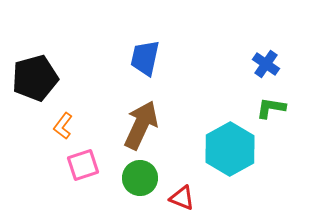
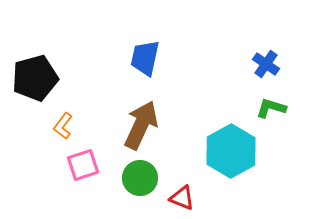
green L-shape: rotated 8 degrees clockwise
cyan hexagon: moved 1 px right, 2 px down
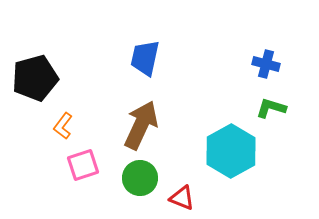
blue cross: rotated 20 degrees counterclockwise
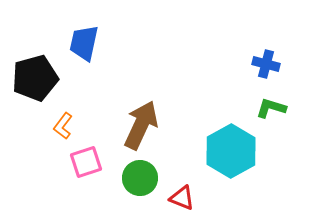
blue trapezoid: moved 61 px left, 15 px up
pink square: moved 3 px right, 3 px up
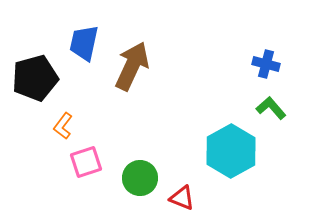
green L-shape: rotated 32 degrees clockwise
brown arrow: moved 9 px left, 59 px up
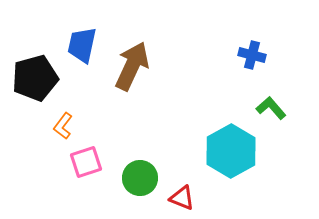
blue trapezoid: moved 2 px left, 2 px down
blue cross: moved 14 px left, 9 px up
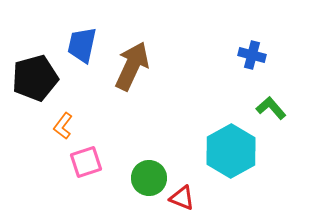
green circle: moved 9 px right
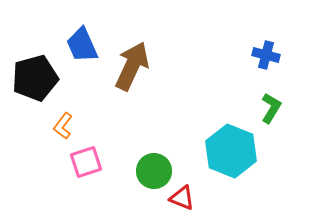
blue trapezoid: rotated 36 degrees counterclockwise
blue cross: moved 14 px right
green L-shape: rotated 72 degrees clockwise
cyan hexagon: rotated 9 degrees counterclockwise
green circle: moved 5 px right, 7 px up
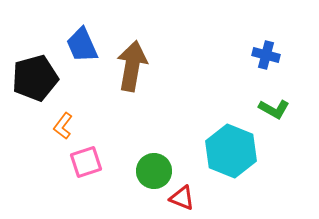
brown arrow: rotated 15 degrees counterclockwise
green L-shape: moved 3 px right, 1 px down; rotated 88 degrees clockwise
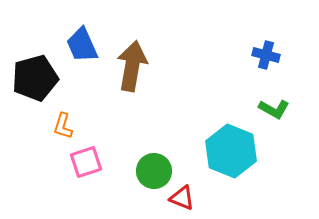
orange L-shape: rotated 20 degrees counterclockwise
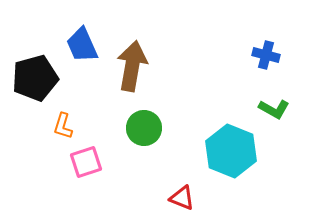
green circle: moved 10 px left, 43 px up
